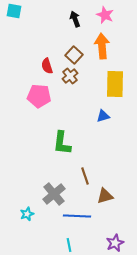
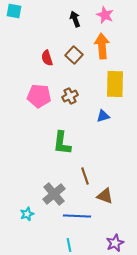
red semicircle: moved 8 px up
brown cross: moved 20 px down; rotated 14 degrees clockwise
brown triangle: rotated 36 degrees clockwise
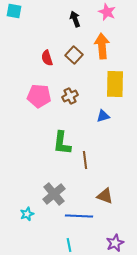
pink star: moved 2 px right, 3 px up
brown line: moved 16 px up; rotated 12 degrees clockwise
blue line: moved 2 px right
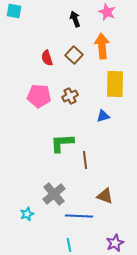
green L-shape: rotated 80 degrees clockwise
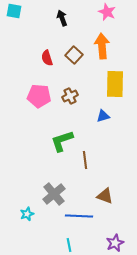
black arrow: moved 13 px left, 1 px up
green L-shape: moved 2 px up; rotated 15 degrees counterclockwise
